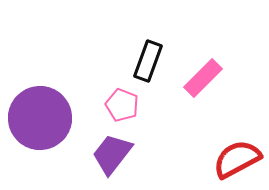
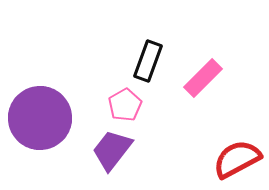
pink pentagon: moved 3 px right; rotated 20 degrees clockwise
purple trapezoid: moved 4 px up
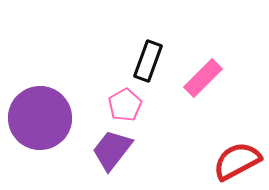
red semicircle: moved 2 px down
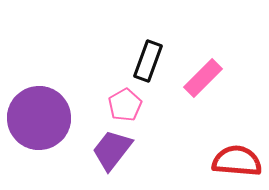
purple circle: moved 1 px left
red semicircle: rotated 33 degrees clockwise
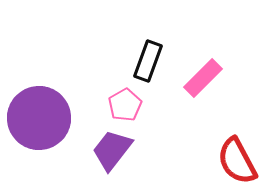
red semicircle: rotated 123 degrees counterclockwise
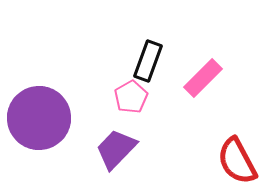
pink pentagon: moved 6 px right, 8 px up
purple trapezoid: moved 4 px right, 1 px up; rotated 6 degrees clockwise
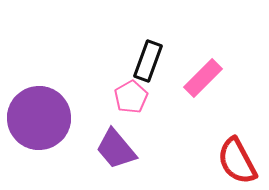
purple trapezoid: rotated 84 degrees counterclockwise
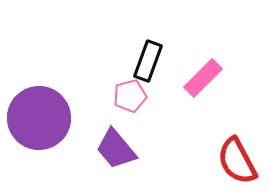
pink pentagon: moved 1 px left, 1 px up; rotated 16 degrees clockwise
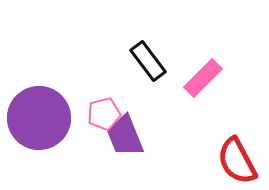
black rectangle: rotated 57 degrees counterclockwise
pink pentagon: moved 26 px left, 18 px down
purple trapezoid: moved 9 px right, 13 px up; rotated 18 degrees clockwise
